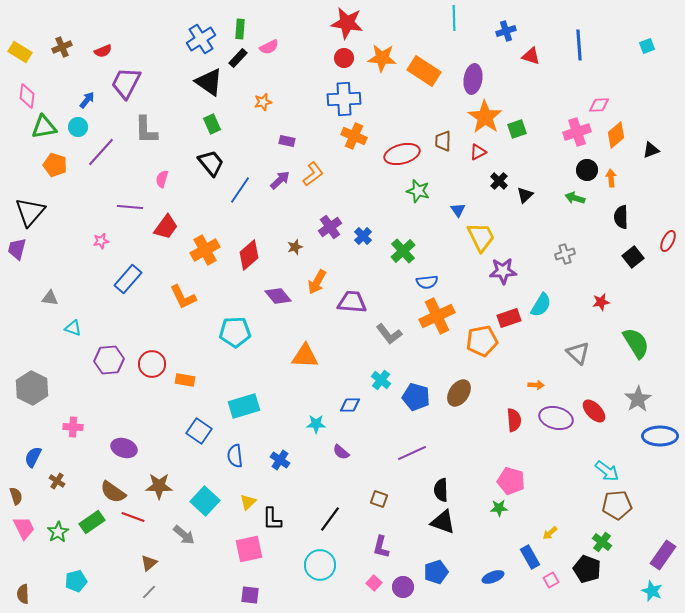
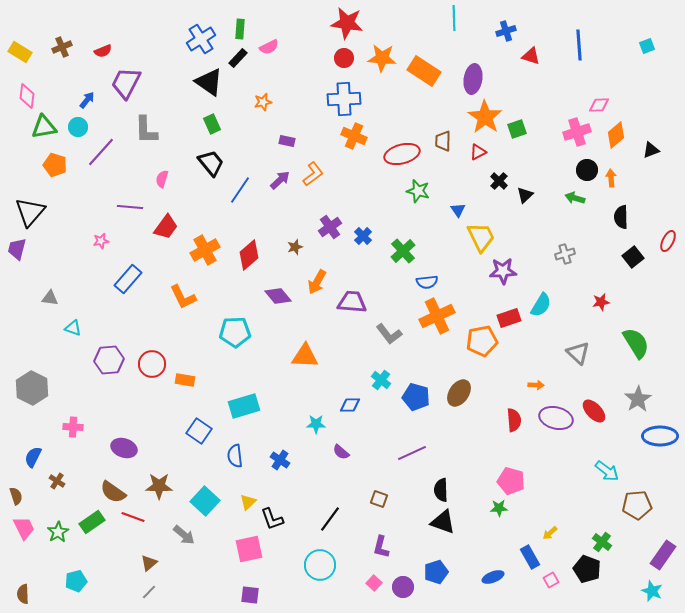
brown pentagon at (617, 505): moved 20 px right
black L-shape at (272, 519): rotated 20 degrees counterclockwise
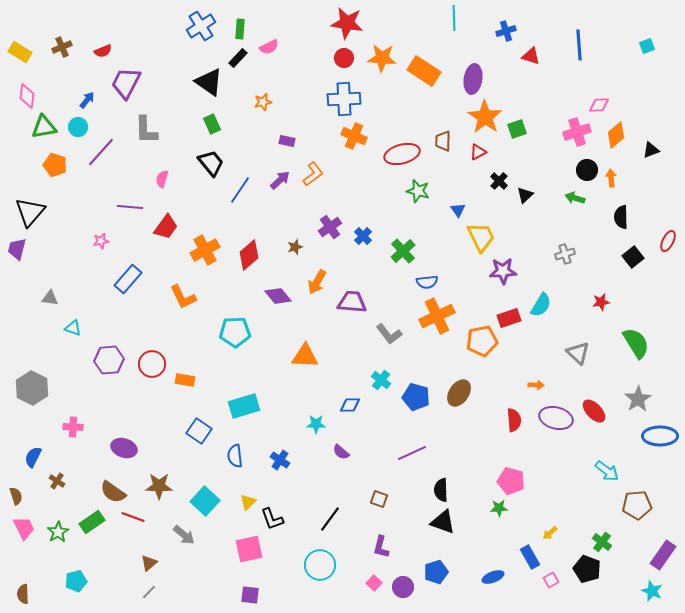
blue cross at (201, 39): moved 13 px up
